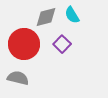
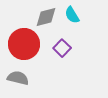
purple square: moved 4 px down
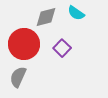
cyan semicircle: moved 4 px right, 2 px up; rotated 24 degrees counterclockwise
gray semicircle: moved 1 px up; rotated 80 degrees counterclockwise
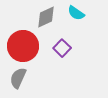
gray diamond: rotated 10 degrees counterclockwise
red circle: moved 1 px left, 2 px down
gray semicircle: moved 1 px down
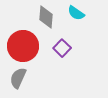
gray diamond: rotated 60 degrees counterclockwise
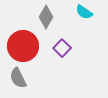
cyan semicircle: moved 8 px right, 1 px up
gray diamond: rotated 25 degrees clockwise
gray semicircle: rotated 50 degrees counterclockwise
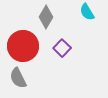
cyan semicircle: moved 3 px right; rotated 24 degrees clockwise
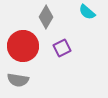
cyan semicircle: rotated 18 degrees counterclockwise
purple square: rotated 18 degrees clockwise
gray semicircle: moved 2 px down; rotated 55 degrees counterclockwise
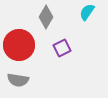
cyan semicircle: rotated 84 degrees clockwise
red circle: moved 4 px left, 1 px up
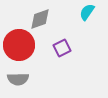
gray diamond: moved 6 px left, 2 px down; rotated 40 degrees clockwise
gray semicircle: moved 1 px up; rotated 10 degrees counterclockwise
